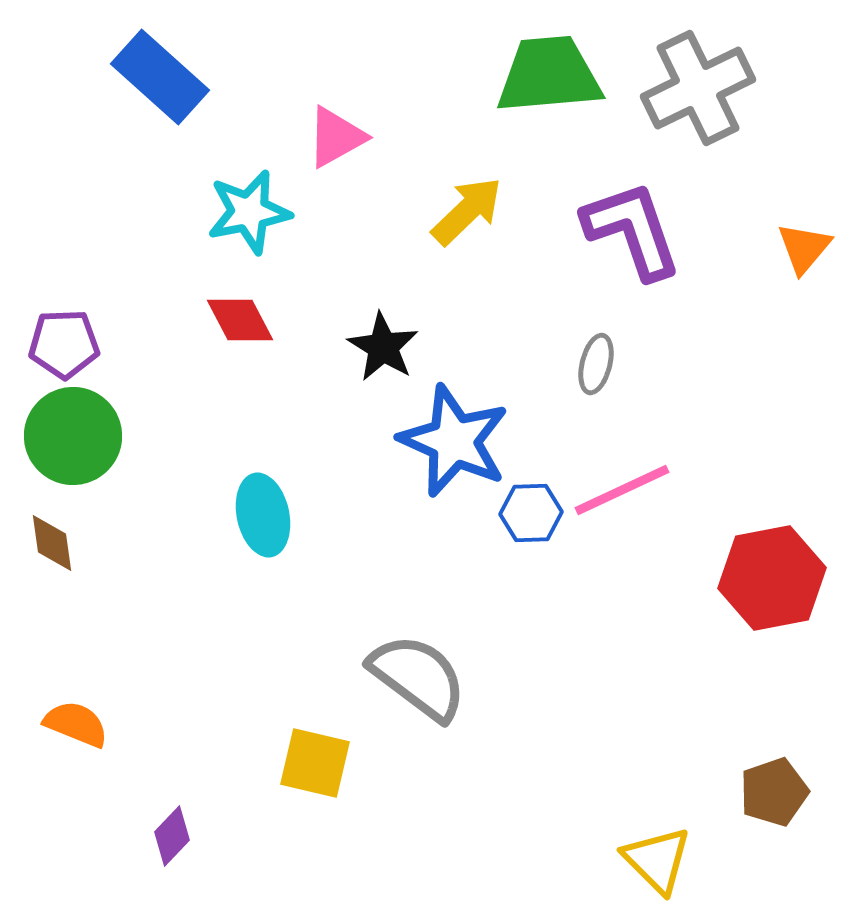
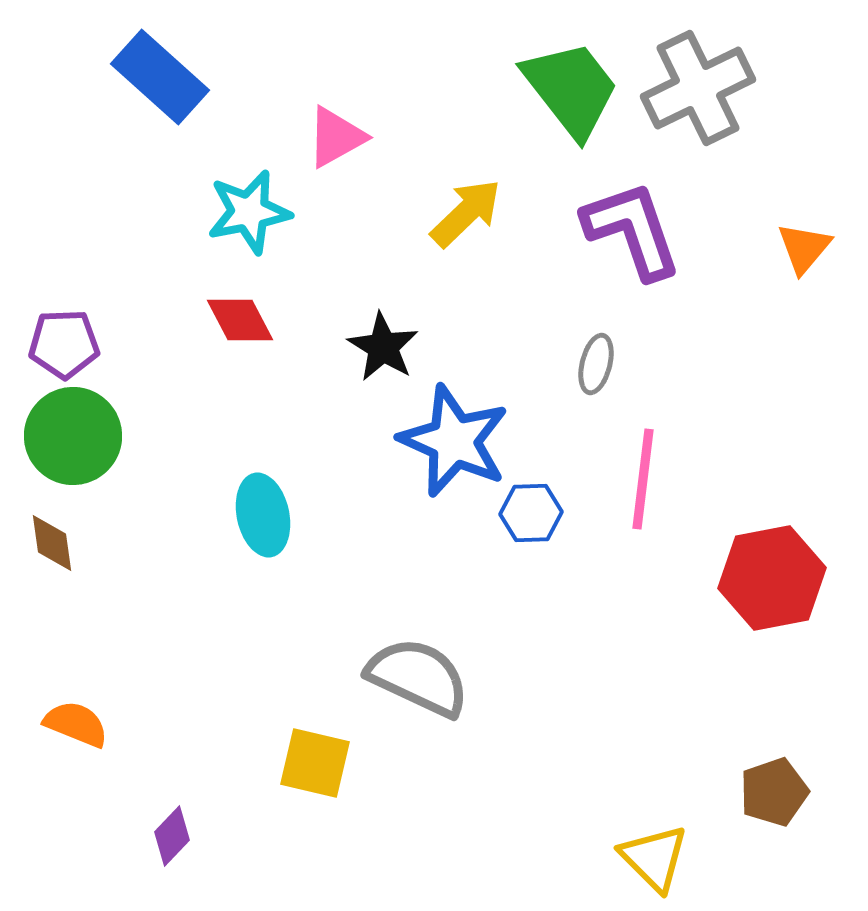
green trapezoid: moved 22 px right, 14 px down; rotated 57 degrees clockwise
yellow arrow: moved 1 px left, 2 px down
pink line: moved 21 px right, 11 px up; rotated 58 degrees counterclockwise
gray semicircle: rotated 12 degrees counterclockwise
yellow triangle: moved 3 px left, 2 px up
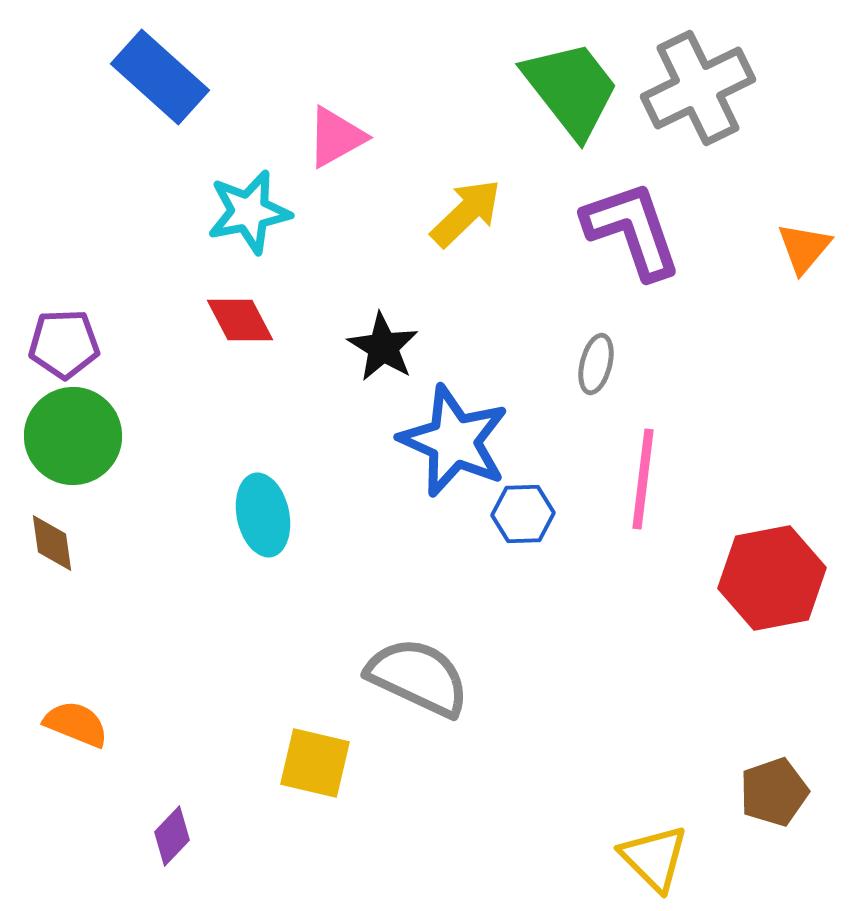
blue hexagon: moved 8 px left, 1 px down
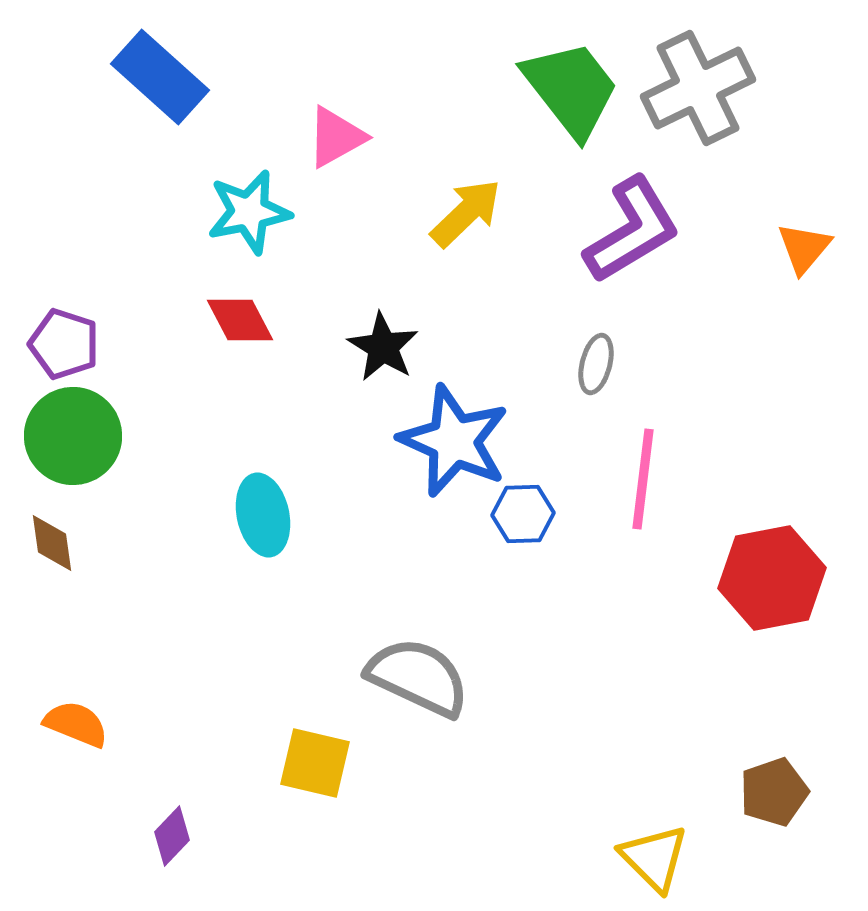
purple L-shape: rotated 78 degrees clockwise
purple pentagon: rotated 20 degrees clockwise
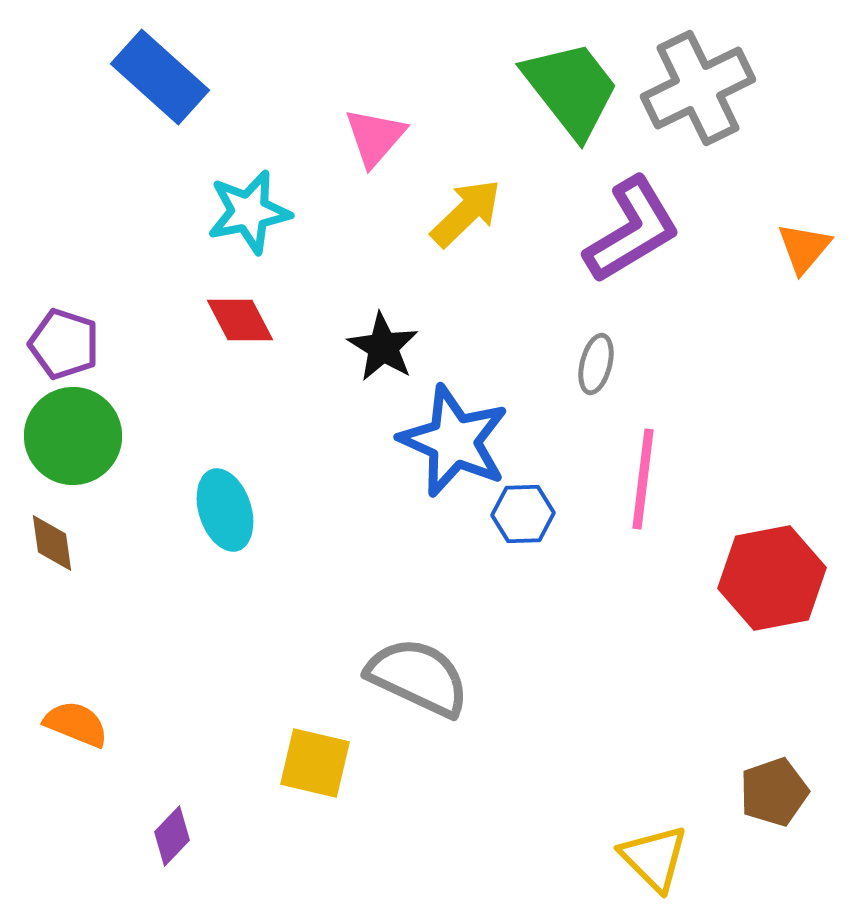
pink triangle: moved 39 px right; rotated 20 degrees counterclockwise
cyan ellipse: moved 38 px left, 5 px up; rotated 6 degrees counterclockwise
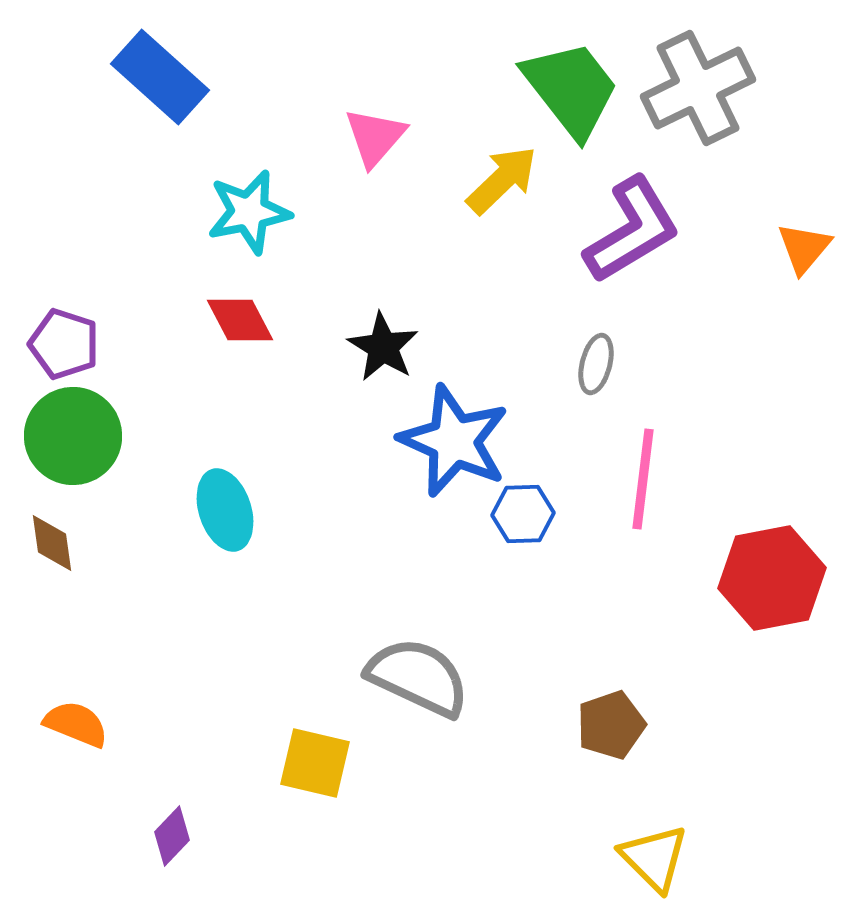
yellow arrow: moved 36 px right, 33 px up
brown pentagon: moved 163 px left, 67 px up
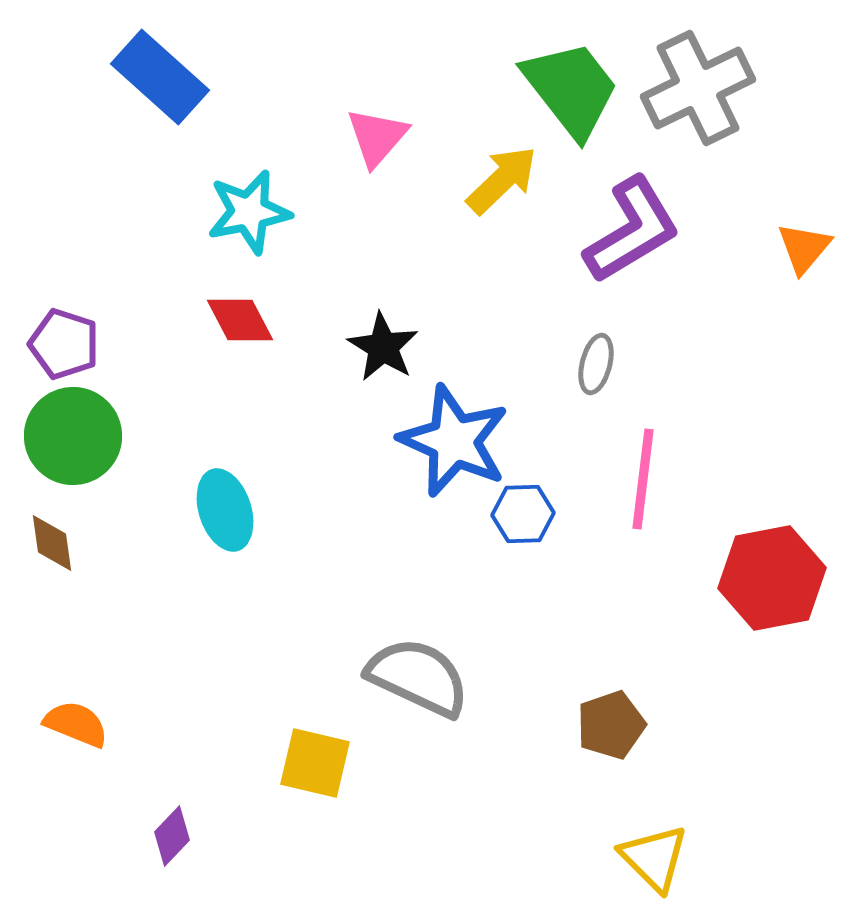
pink triangle: moved 2 px right
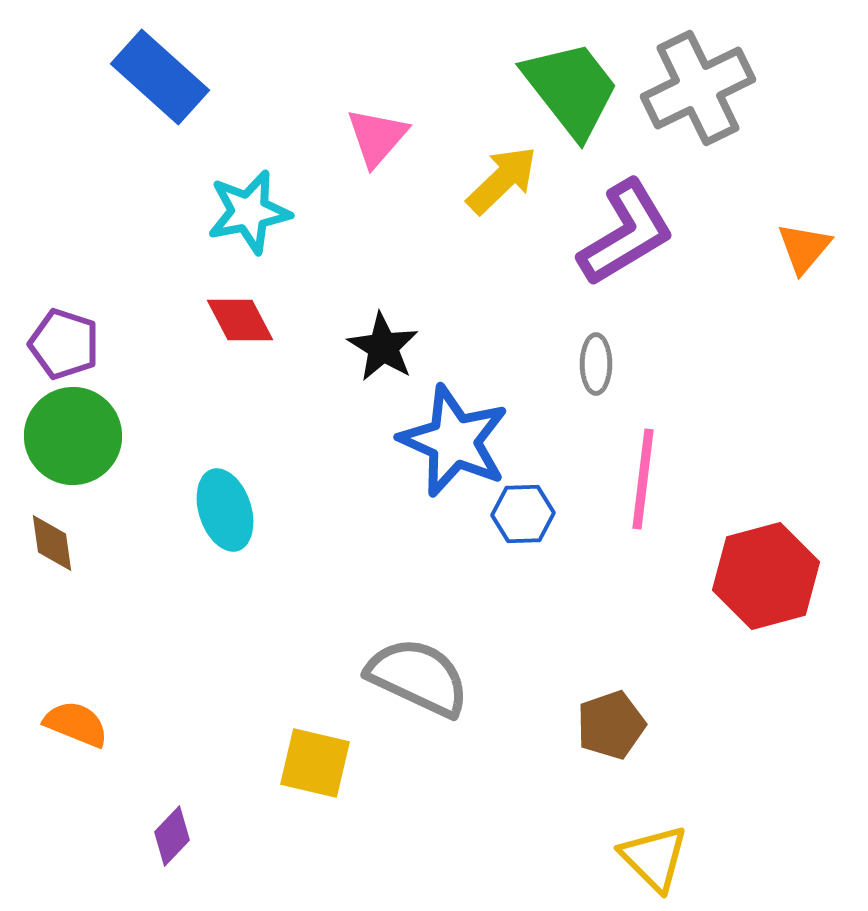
purple L-shape: moved 6 px left, 3 px down
gray ellipse: rotated 14 degrees counterclockwise
red hexagon: moved 6 px left, 2 px up; rotated 4 degrees counterclockwise
